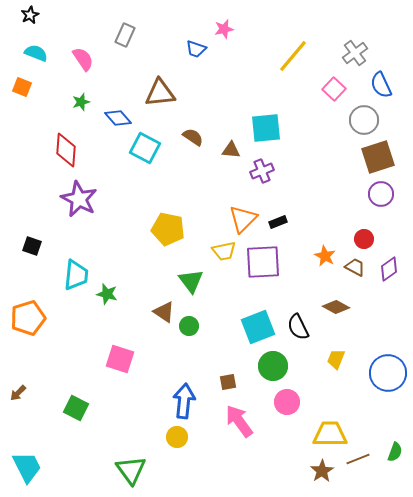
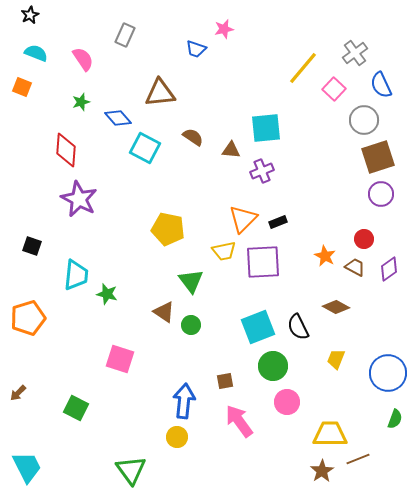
yellow line at (293, 56): moved 10 px right, 12 px down
green circle at (189, 326): moved 2 px right, 1 px up
brown square at (228, 382): moved 3 px left, 1 px up
green semicircle at (395, 452): moved 33 px up
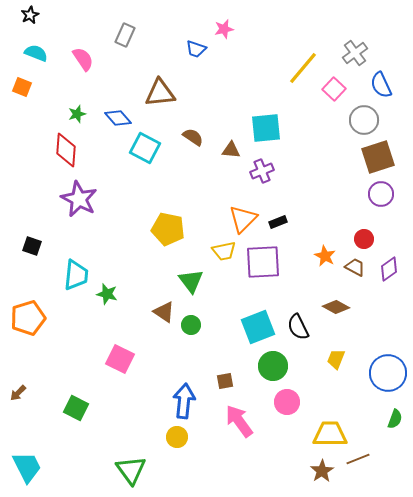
green star at (81, 102): moved 4 px left, 12 px down
pink square at (120, 359): rotated 8 degrees clockwise
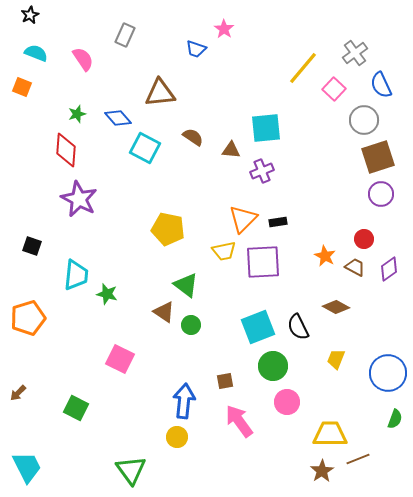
pink star at (224, 29): rotated 24 degrees counterclockwise
black rectangle at (278, 222): rotated 12 degrees clockwise
green triangle at (191, 281): moved 5 px left, 4 px down; rotated 16 degrees counterclockwise
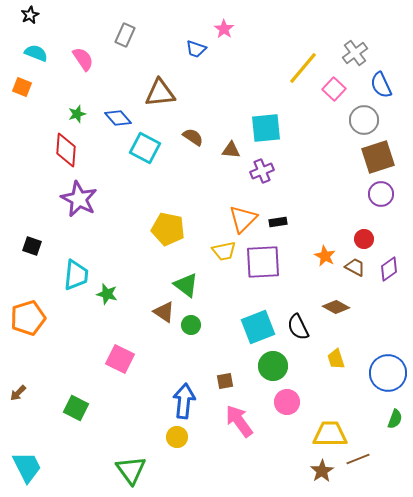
yellow trapezoid at (336, 359): rotated 40 degrees counterclockwise
